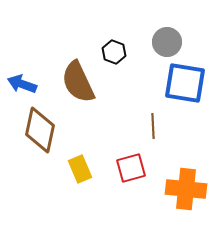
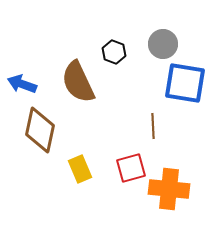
gray circle: moved 4 px left, 2 px down
orange cross: moved 17 px left
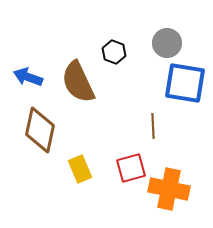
gray circle: moved 4 px right, 1 px up
blue arrow: moved 6 px right, 7 px up
orange cross: rotated 6 degrees clockwise
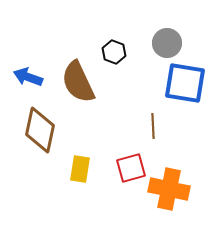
yellow rectangle: rotated 32 degrees clockwise
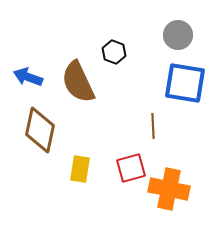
gray circle: moved 11 px right, 8 px up
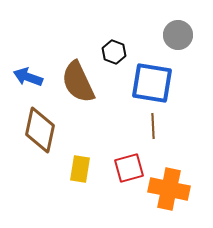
blue square: moved 33 px left
red square: moved 2 px left
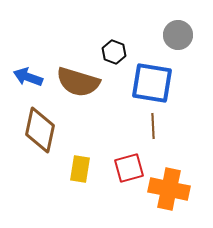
brown semicircle: rotated 48 degrees counterclockwise
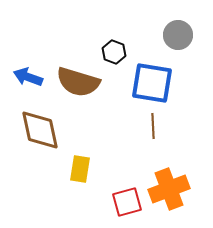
brown diamond: rotated 24 degrees counterclockwise
red square: moved 2 px left, 34 px down
orange cross: rotated 33 degrees counterclockwise
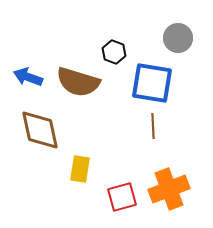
gray circle: moved 3 px down
red square: moved 5 px left, 5 px up
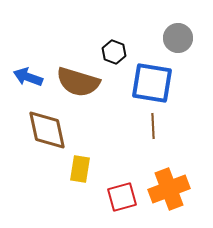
brown diamond: moved 7 px right
